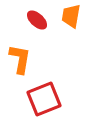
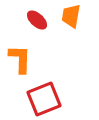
orange L-shape: rotated 8 degrees counterclockwise
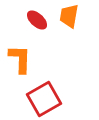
orange trapezoid: moved 2 px left
red square: rotated 8 degrees counterclockwise
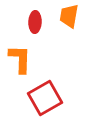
red ellipse: moved 2 px left, 2 px down; rotated 50 degrees clockwise
red square: moved 1 px right, 1 px up
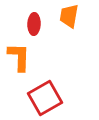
red ellipse: moved 1 px left, 2 px down
orange L-shape: moved 1 px left, 2 px up
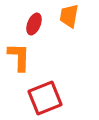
red ellipse: rotated 20 degrees clockwise
red square: rotated 8 degrees clockwise
